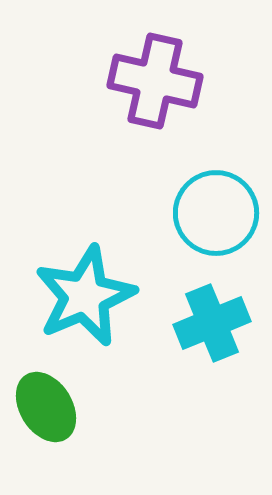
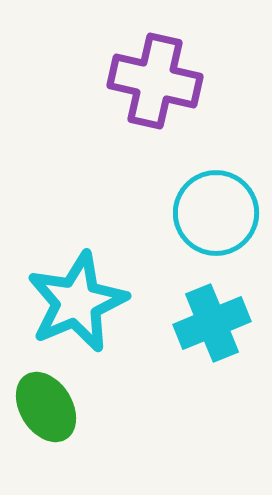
cyan star: moved 8 px left, 6 px down
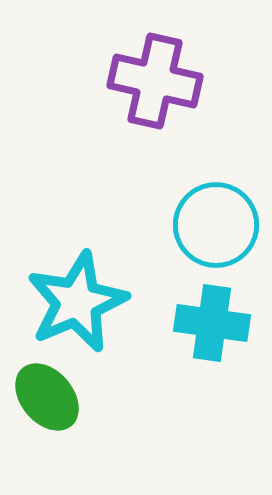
cyan circle: moved 12 px down
cyan cross: rotated 30 degrees clockwise
green ellipse: moved 1 px right, 10 px up; rotated 8 degrees counterclockwise
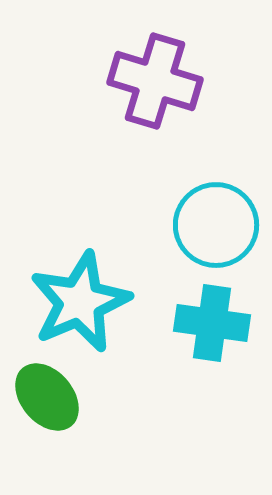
purple cross: rotated 4 degrees clockwise
cyan star: moved 3 px right
